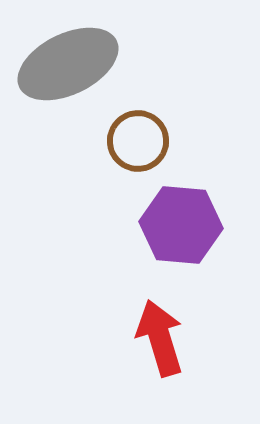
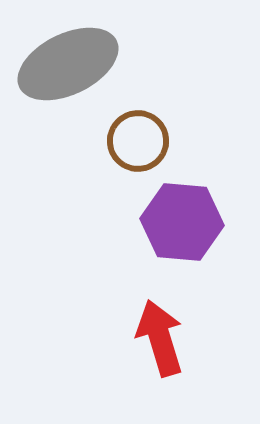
purple hexagon: moved 1 px right, 3 px up
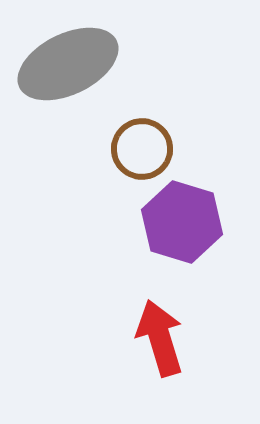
brown circle: moved 4 px right, 8 px down
purple hexagon: rotated 12 degrees clockwise
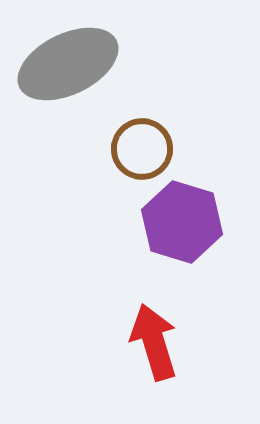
red arrow: moved 6 px left, 4 px down
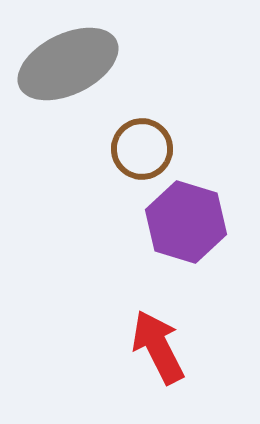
purple hexagon: moved 4 px right
red arrow: moved 4 px right, 5 px down; rotated 10 degrees counterclockwise
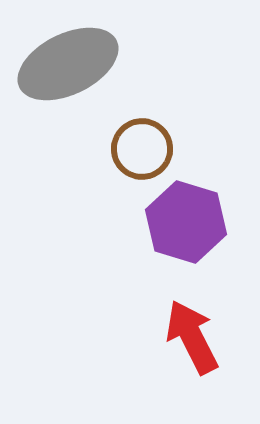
red arrow: moved 34 px right, 10 px up
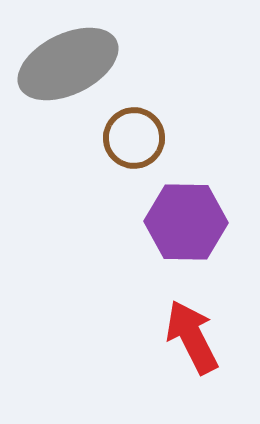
brown circle: moved 8 px left, 11 px up
purple hexagon: rotated 16 degrees counterclockwise
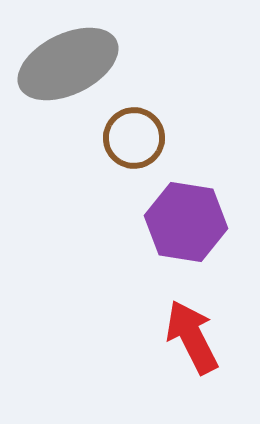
purple hexagon: rotated 8 degrees clockwise
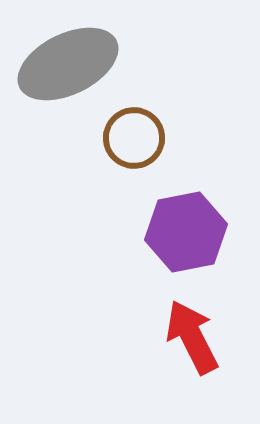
purple hexagon: moved 10 px down; rotated 20 degrees counterclockwise
